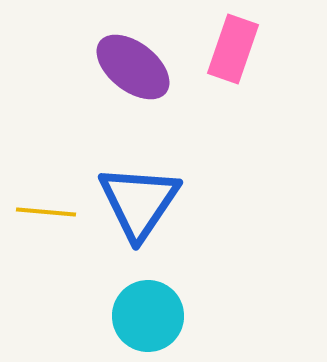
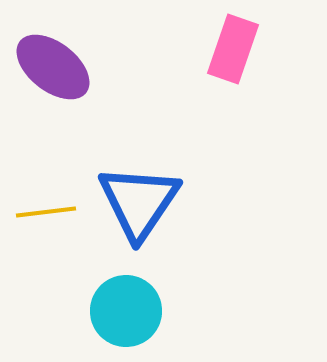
purple ellipse: moved 80 px left
yellow line: rotated 12 degrees counterclockwise
cyan circle: moved 22 px left, 5 px up
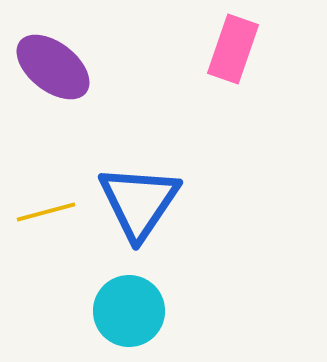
yellow line: rotated 8 degrees counterclockwise
cyan circle: moved 3 px right
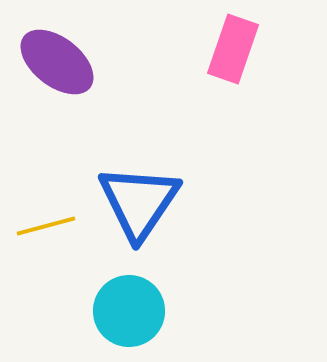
purple ellipse: moved 4 px right, 5 px up
yellow line: moved 14 px down
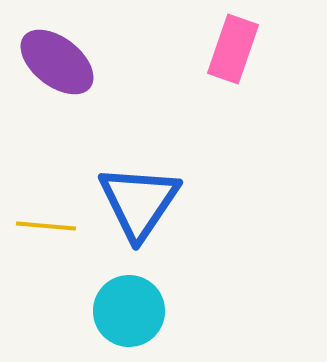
yellow line: rotated 20 degrees clockwise
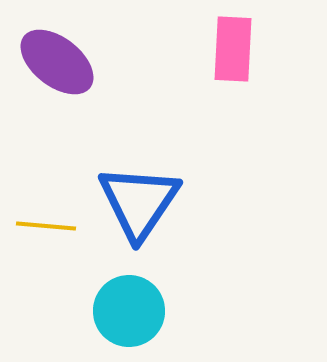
pink rectangle: rotated 16 degrees counterclockwise
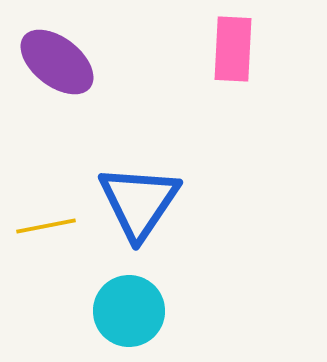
yellow line: rotated 16 degrees counterclockwise
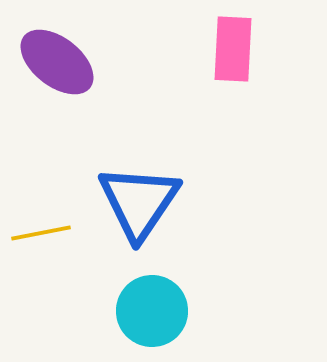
yellow line: moved 5 px left, 7 px down
cyan circle: moved 23 px right
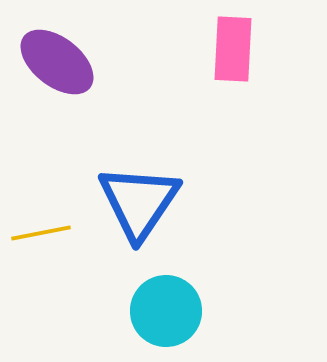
cyan circle: moved 14 px right
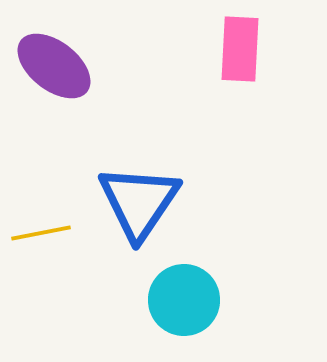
pink rectangle: moved 7 px right
purple ellipse: moved 3 px left, 4 px down
cyan circle: moved 18 px right, 11 px up
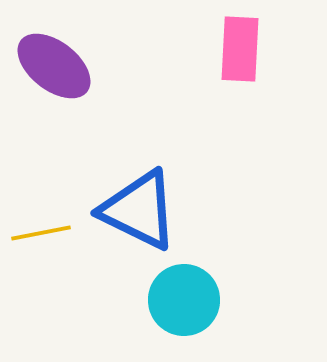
blue triangle: moved 8 px down; rotated 38 degrees counterclockwise
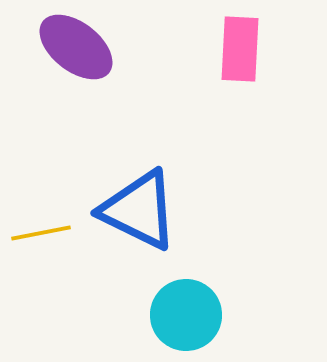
purple ellipse: moved 22 px right, 19 px up
cyan circle: moved 2 px right, 15 px down
